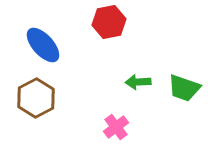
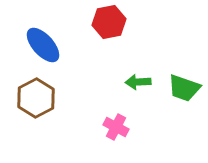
pink cross: rotated 25 degrees counterclockwise
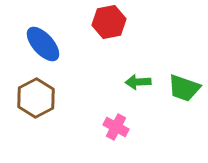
blue ellipse: moved 1 px up
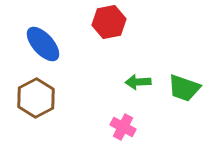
pink cross: moved 7 px right
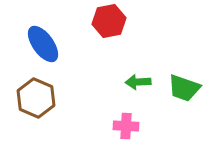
red hexagon: moved 1 px up
blue ellipse: rotated 6 degrees clockwise
brown hexagon: rotated 9 degrees counterclockwise
pink cross: moved 3 px right, 1 px up; rotated 25 degrees counterclockwise
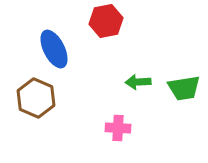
red hexagon: moved 3 px left
blue ellipse: moved 11 px right, 5 px down; rotated 9 degrees clockwise
green trapezoid: rotated 28 degrees counterclockwise
pink cross: moved 8 px left, 2 px down
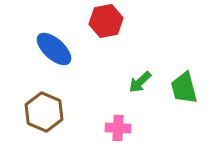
blue ellipse: rotated 21 degrees counterclockwise
green arrow: moved 2 px right; rotated 40 degrees counterclockwise
green trapezoid: rotated 84 degrees clockwise
brown hexagon: moved 8 px right, 14 px down
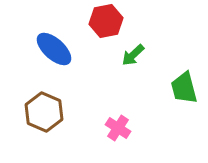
green arrow: moved 7 px left, 27 px up
pink cross: rotated 30 degrees clockwise
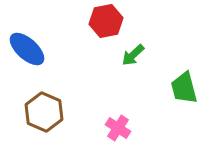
blue ellipse: moved 27 px left
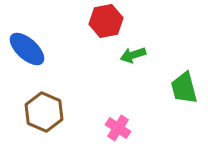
green arrow: rotated 25 degrees clockwise
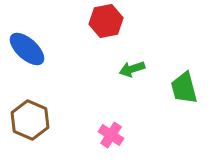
green arrow: moved 1 px left, 14 px down
brown hexagon: moved 14 px left, 8 px down
pink cross: moved 7 px left, 7 px down
